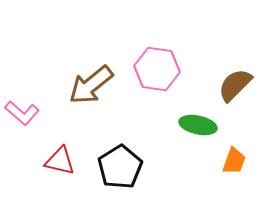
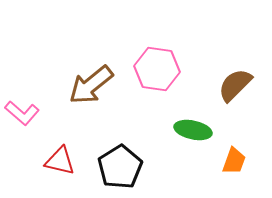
green ellipse: moved 5 px left, 5 px down
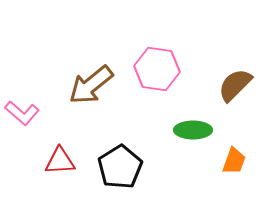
green ellipse: rotated 12 degrees counterclockwise
red triangle: rotated 16 degrees counterclockwise
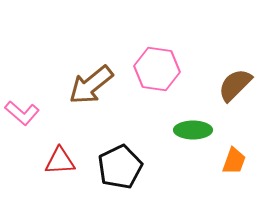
black pentagon: rotated 6 degrees clockwise
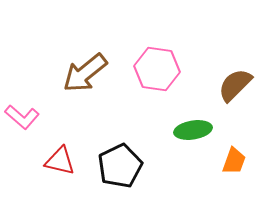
brown arrow: moved 6 px left, 12 px up
pink L-shape: moved 4 px down
green ellipse: rotated 9 degrees counterclockwise
red triangle: rotated 16 degrees clockwise
black pentagon: moved 1 px up
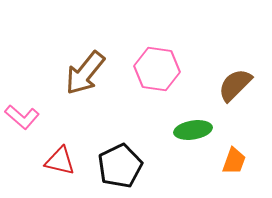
brown arrow: rotated 12 degrees counterclockwise
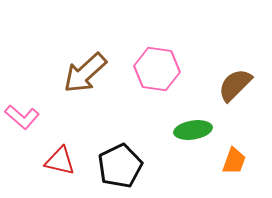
brown arrow: rotated 9 degrees clockwise
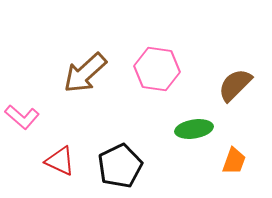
green ellipse: moved 1 px right, 1 px up
red triangle: rotated 12 degrees clockwise
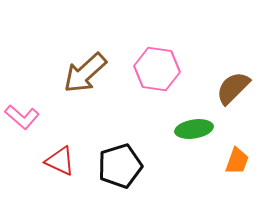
brown semicircle: moved 2 px left, 3 px down
orange trapezoid: moved 3 px right
black pentagon: rotated 9 degrees clockwise
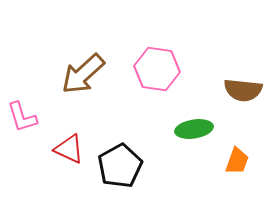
brown arrow: moved 2 px left, 1 px down
brown semicircle: moved 10 px right, 2 px down; rotated 129 degrees counterclockwise
pink L-shape: rotated 32 degrees clockwise
red triangle: moved 9 px right, 12 px up
black pentagon: rotated 12 degrees counterclockwise
